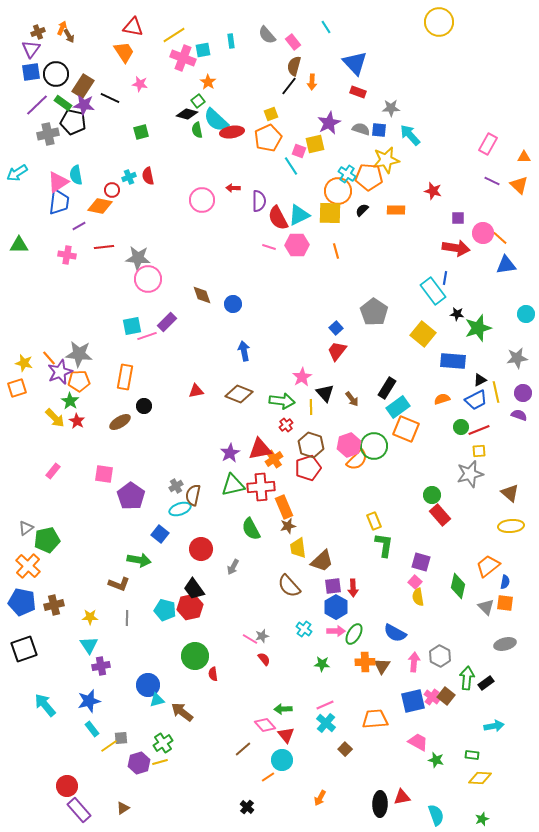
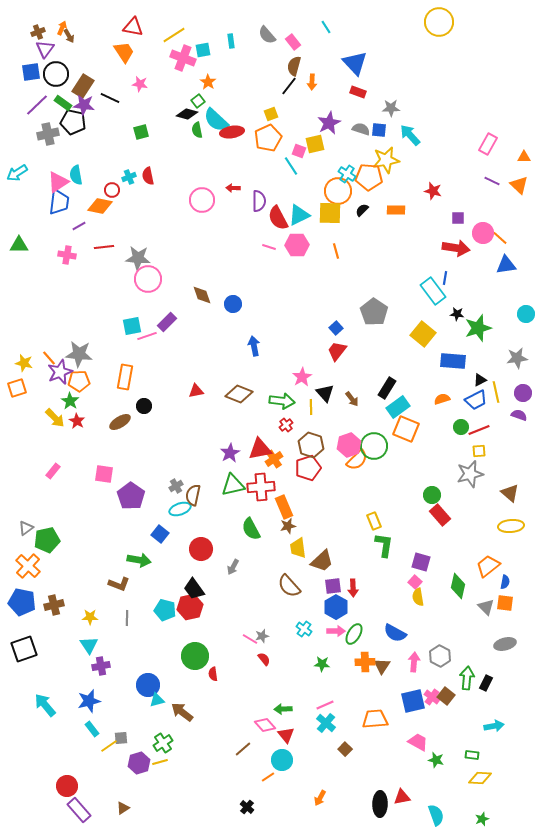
purple triangle at (31, 49): moved 14 px right
blue arrow at (244, 351): moved 10 px right, 5 px up
black rectangle at (486, 683): rotated 28 degrees counterclockwise
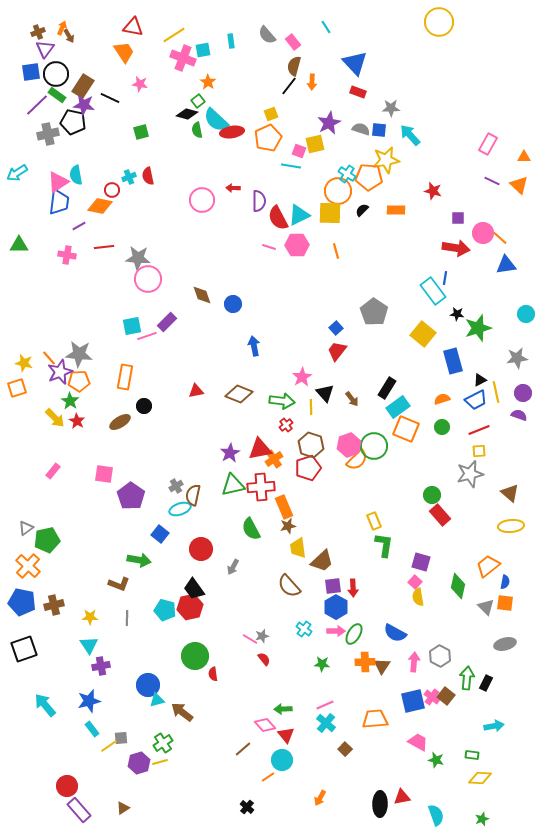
green rectangle at (63, 103): moved 6 px left, 8 px up
cyan line at (291, 166): rotated 48 degrees counterclockwise
blue rectangle at (453, 361): rotated 70 degrees clockwise
green circle at (461, 427): moved 19 px left
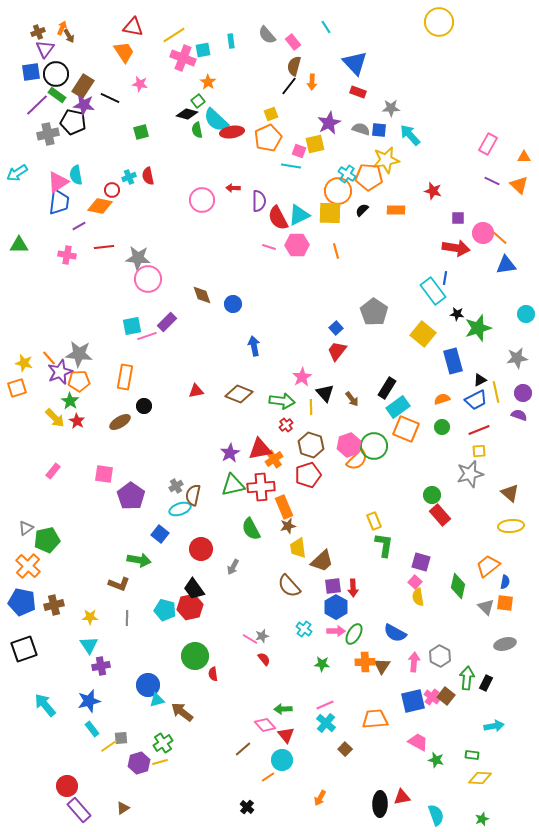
red pentagon at (308, 468): moved 7 px down
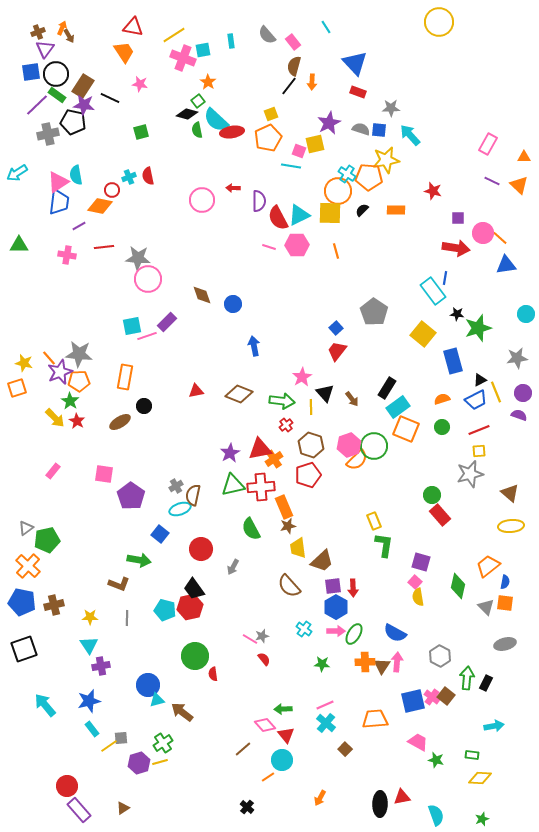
yellow line at (496, 392): rotated 10 degrees counterclockwise
pink arrow at (414, 662): moved 17 px left
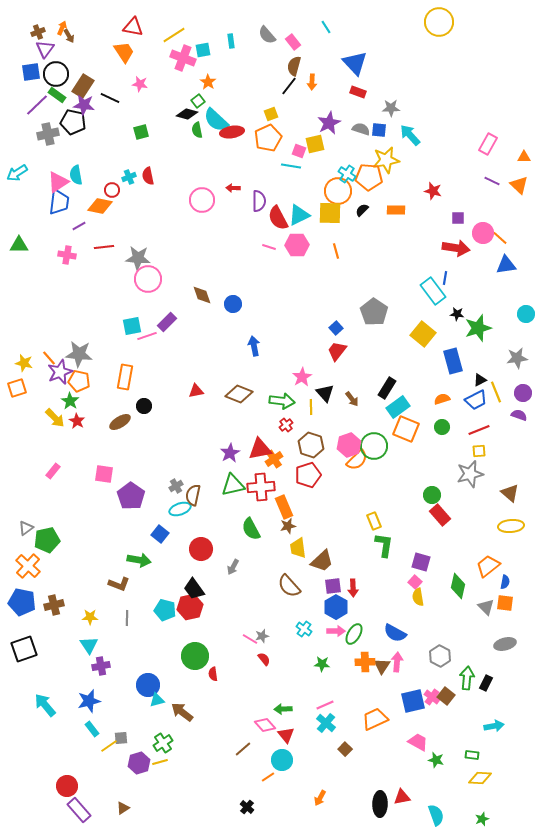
orange pentagon at (79, 381): rotated 15 degrees clockwise
orange trapezoid at (375, 719): rotated 20 degrees counterclockwise
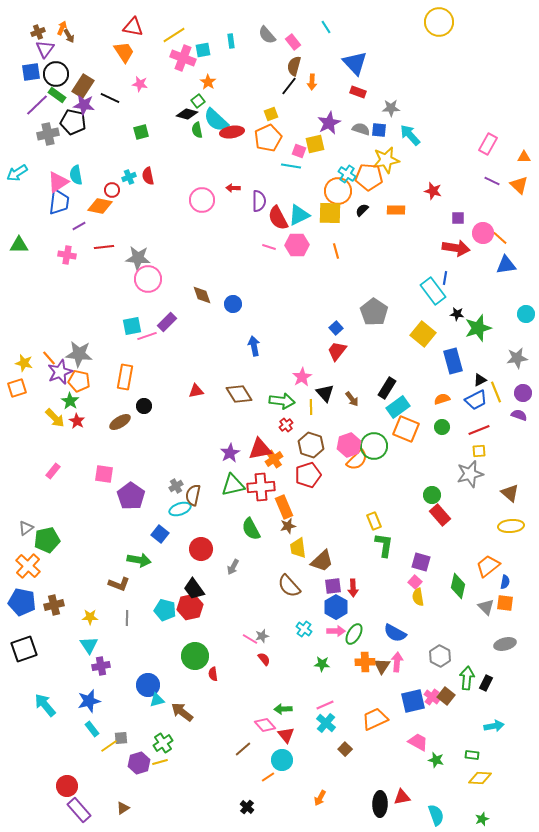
brown diamond at (239, 394): rotated 36 degrees clockwise
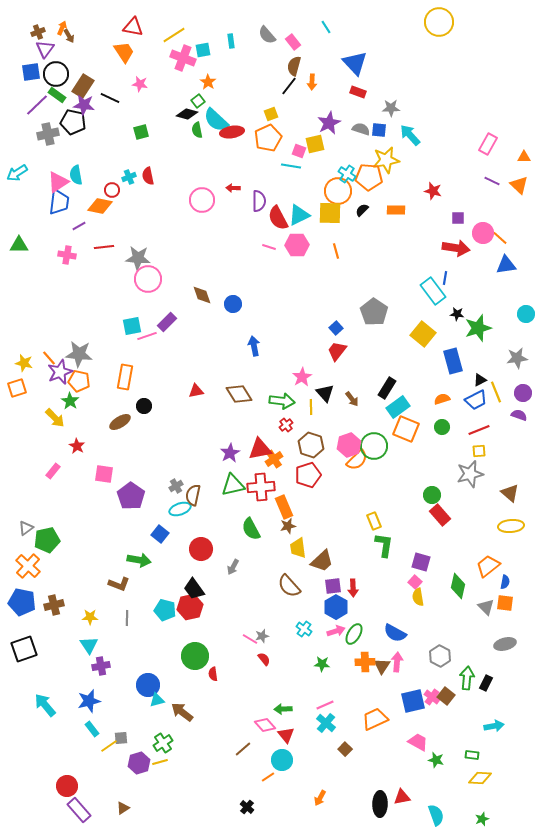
red star at (77, 421): moved 25 px down
pink arrow at (336, 631): rotated 18 degrees counterclockwise
